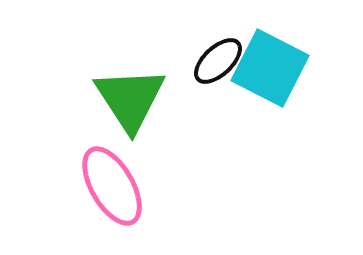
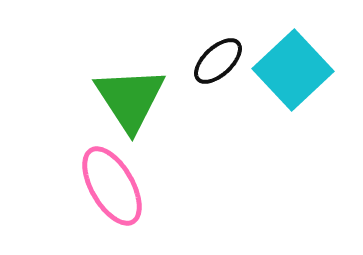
cyan square: moved 23 px right, 2 px down; rotated 20 degrees clockwise
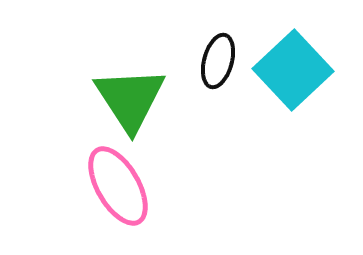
black ellipse: rotated 32 degrees counterclockwise
pink ellipse: moved 6 px right
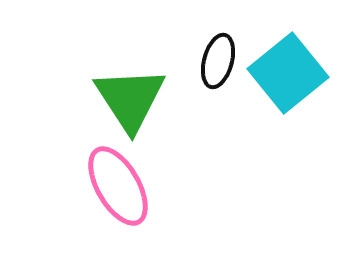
cyan square: moved 5 px left, 3 px down; rotated 4 degrees clockwise
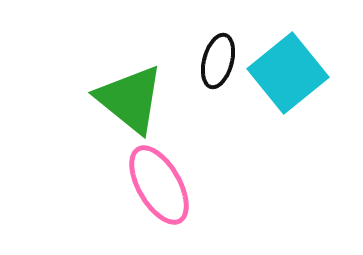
green triangle: rotated 18 degrees counterclockwise
pink ellipse: moved 41 px right, 1 px up
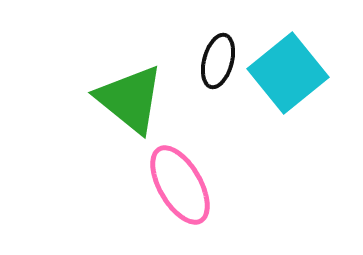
pink ellipse: moved 21 px right
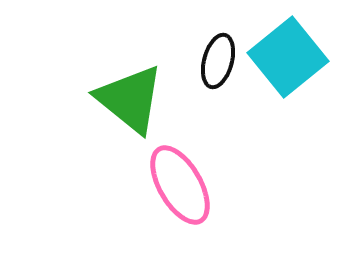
cyan square: moved 16 px up
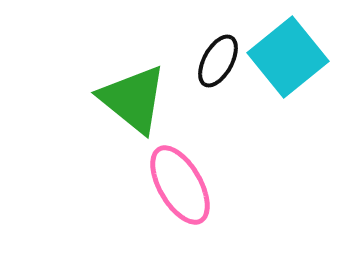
black ellipse: rotated 14 degrees clockwise
green triangle: moved 3 px right
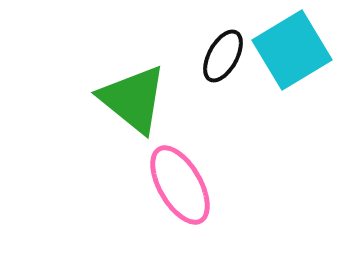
cyan square: moved 4 px right, 7 px up; rotated 8 degrees clockwise
black ellipse: moved 5 px right, 5 px up
